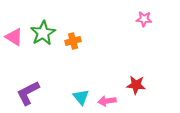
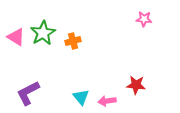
pink triangle: moved 2 px right
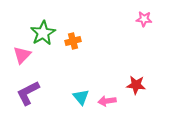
pink triangle: moved 6 px right, 18 px down; rotated 42 degrees clockwise
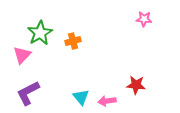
green star: moved 3 px left
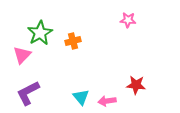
pink star: moved 16 px left, 1 px down
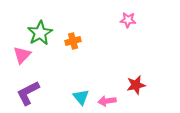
red star: rotated 18 degrees counterclockwise
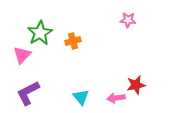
pink arrow: moved 9 px right, 3 px up
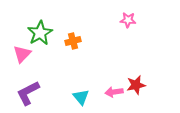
pink triangle: moved 1 px up
pink arrow: moved 2 px left, 6 px up
